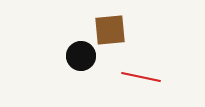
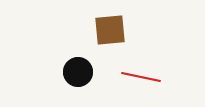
black circle: moved 3 px left, 16 px down
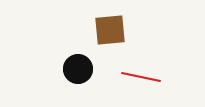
black circle: moved 3 px up
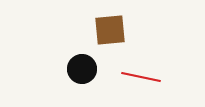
black circle: moved 4 px right
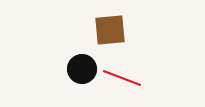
red line: moved 19 px left, 1 px down; rotated 9 degrees clockwise
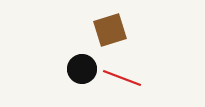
brown square: rotated 12 degrees counterclockwise
